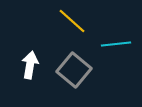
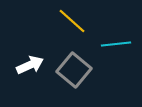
white arrow: rotated 56 degrees clockwise
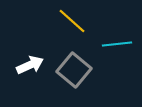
cyan line: moved 1 px right
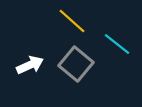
cyan line: rotated 44 degrees clockwise
gray square: moved 2 px right, 6 px up
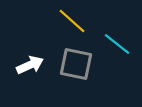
gray square: rotated 28 degrees counterclockwise
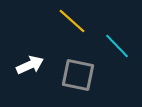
cyan line: moved 2 px down; rotated 8 degrees clockwise
gray square: moved 2 px right, 11 px down
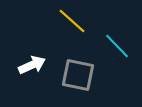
white arrow: moved 2 px right
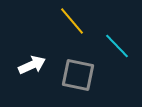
yellow line: rotated 8 degrees clockwise
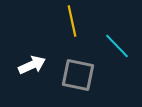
yellow line: rotated 28 degrees clockwise
